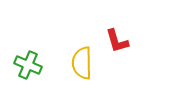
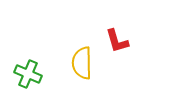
green cross: moved 9 px down
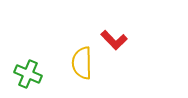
red L-shape: moved 3 px left, 1 px up; rotated 28 degrees counterclockwise
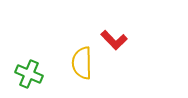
green cross: moved 1 px right
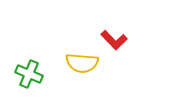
yellow semicircle: rotated 84 degrees counterclockwise
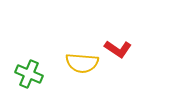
red L-shape: moved 4 px right, 9 px down; rotated 12 degrees counterclockwise
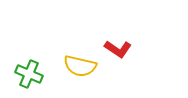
yellow semicircle: moved 2 px left, 3 px down; rotated 8 degrees clockwise
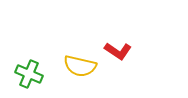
red L-shape: moved 2 px down
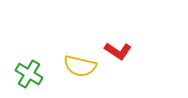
green cross: rotated 8 degrees clockwise
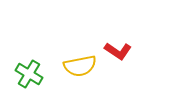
yellow semicircle: rotated 24 degrees counterclockwise
